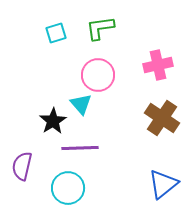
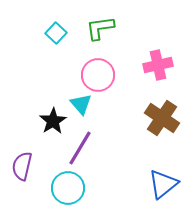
cyan square: rotated 30 degrees counterclockwise
purple line: rotated 57 degrees counterclockwise
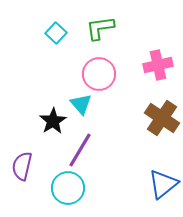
pink circle: moved 1 px right, 1 px up
purple line: moved 2 px down
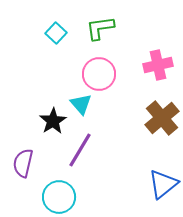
brown cross: rotated 16 degrees clockwise
purple semicircle: moved 1 px right, 3 px up
cyan circle: moved 9 px left, 9 px down
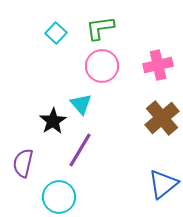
pink circle: moved 3 px right, 8 px up
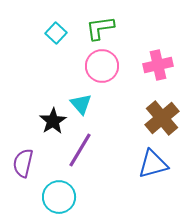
blue triangle: moved 10 px left, 20 px up; rotated 24 degrees clockwise
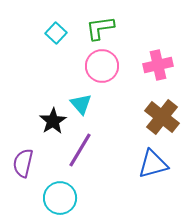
brown cross: moved 1 px up; rotated 12 degrees counterclockwise
cyan circle: moved 1 px right, 1 px down
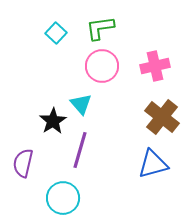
pink cross: moved 3 px left, 1 px down
purple line: rotated 15 degrees counterclockwise
cyan circle: moved 3 px right
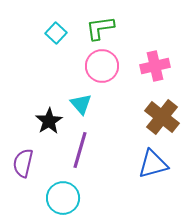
black star: moved 4 px left
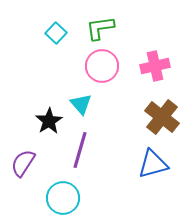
purple semicircle: rotated 20 degrees clockwise
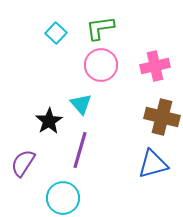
pink circle: moved 1 px left, 1 px up
brown cross: rotated 24 degrees counterclockwise
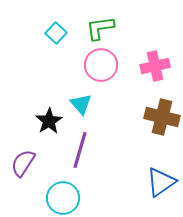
blue triangle: moved 8 px right, 18 px down; rotated 20 degrees counterclockwise
